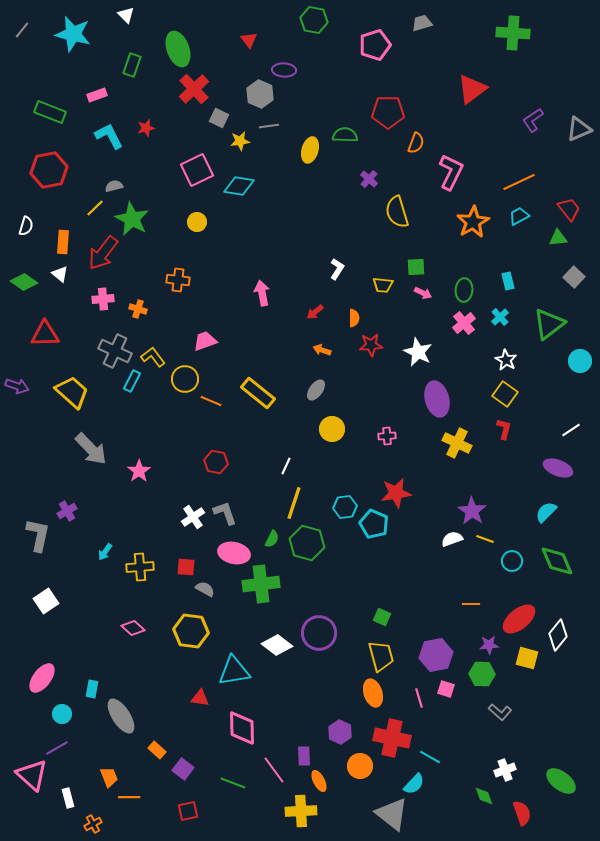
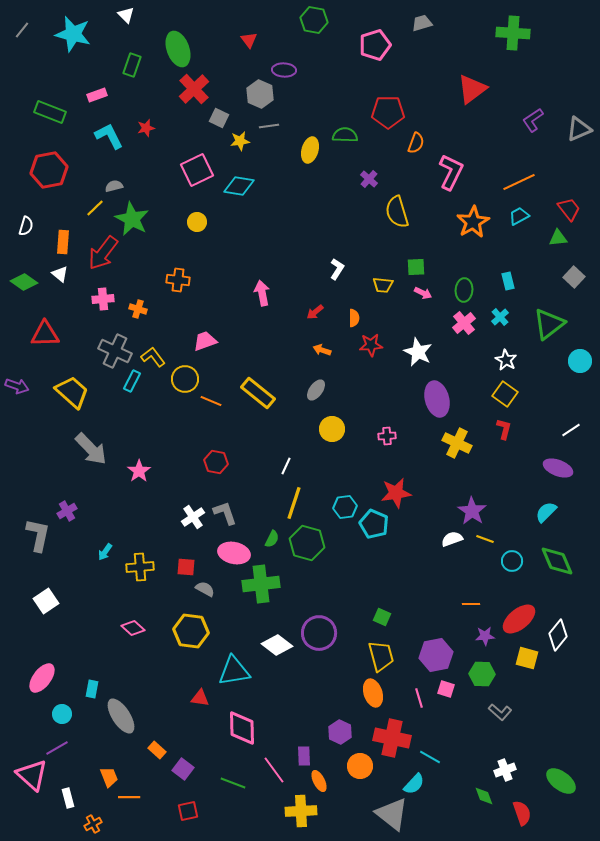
purple star at (489, 645): moved 4 px left, 9 px up
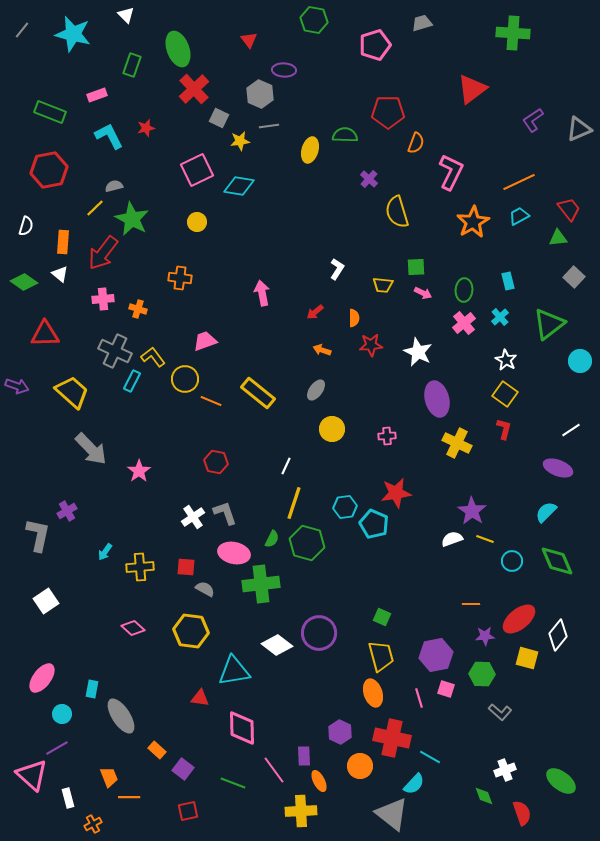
orange cross at (178, 280): moved 2 px right, 2 px up
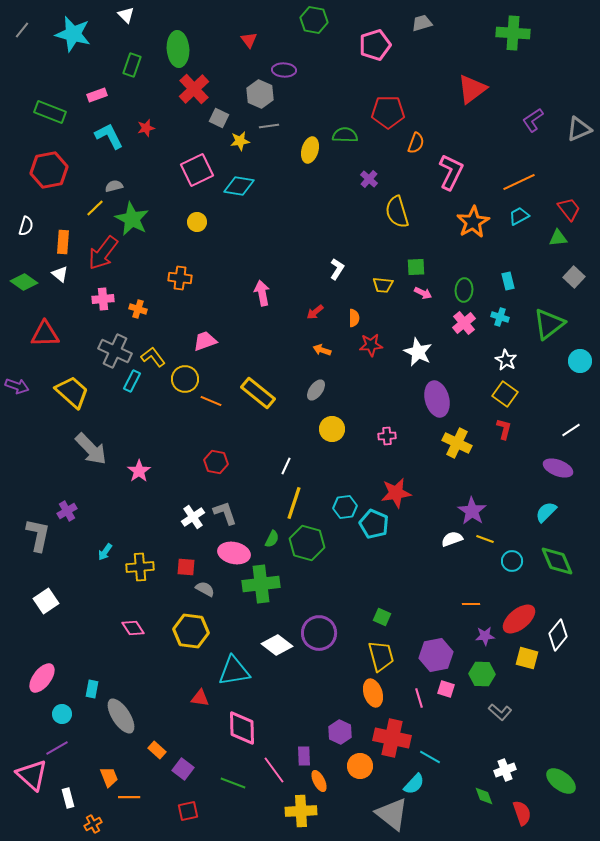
green ellipse at (178, 49): rotated 16 degrees clockwise
cyan cross at (500, 317): rotated 30 degrees counterclockwise
pink diamond at (133, 628): rotated 15 degrees clockwise
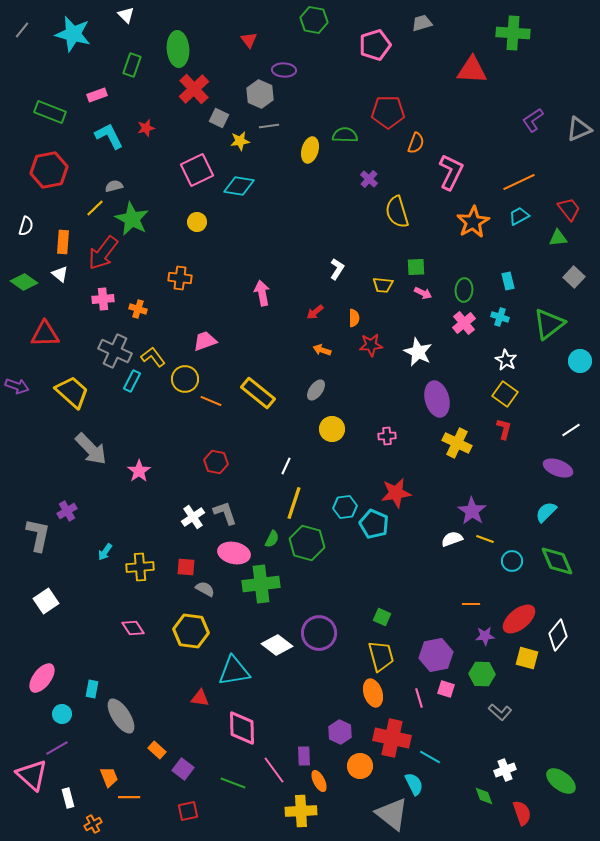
red triangle at (472, 89): moved 19 px up; rotated 40 degrees clockwise
cyan semicircle at (414, 784): rotated 70 degrees counterclockwise
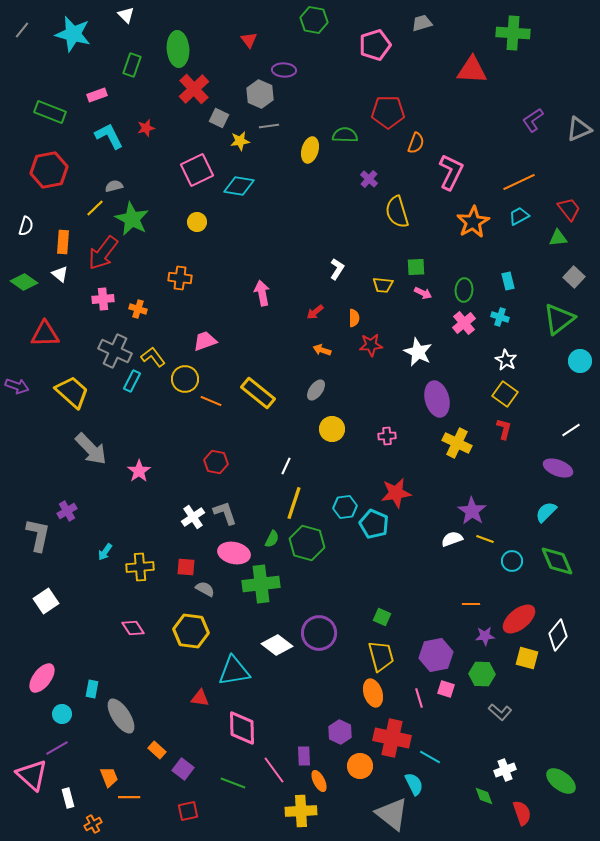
green triangle at (549, 324): moved 10 px right, 5 px up
